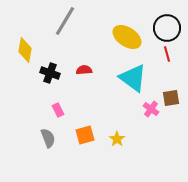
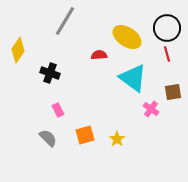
yellow diamond: moved 7 px left; rotated 25 degrees clockwise
red semicircle: moved 15 px right, 15 px up
brown square: moved 2 px right, 6 px up
gray semicircle: rotated 24 degrees counterclockwise
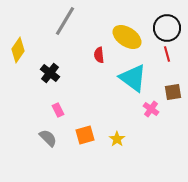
red semicircle: rotated 91 degrees counterclockwise
black cross: rotated 18 degrees clockwise
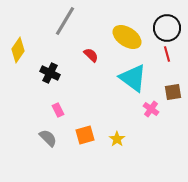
red semicircle: moved 8 px left; rotated 140 degrees clockwise
black cross: rotated 12 degrees counterclockwise
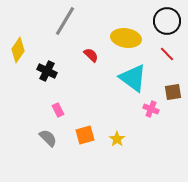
black circle: moved 7 px up
yellow ellipse: moved 1 px left, 1 px down; rotated 24 degrees counterclockwise
red line: rotated 28 degrees counterclockwise
black cross: moved 3 px left, 2 px up
pink cross: rotated 14 degrees counterclockwise
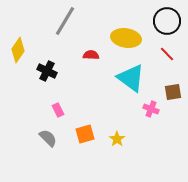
red semicircle: rotated 42 degrees counterclockwise
cyan triangle: moved 2 px left
orange square: moved 1 px up
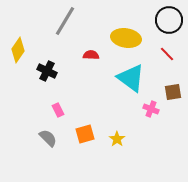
black circle: moved 2 px right, 1 px up
